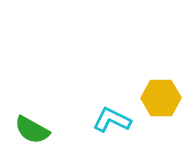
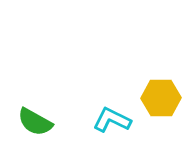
green semicircle: moved 3 px right, 8 px up
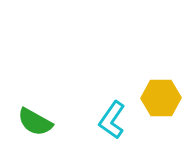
cyan L-shape: rotated 81 degrees counterclockwise
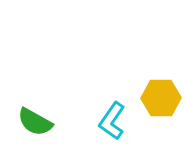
cyan L-shape: moved 1 px down
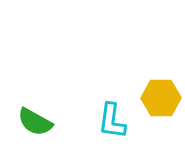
cyan L-shape: rotated 27 degrees counterclockwise
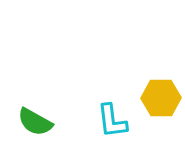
cyan L-shape: rotated 15 degrees counterclockwise
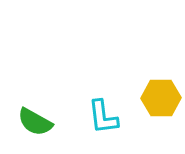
cyan L-shape: moved 9 px left, 4 px up
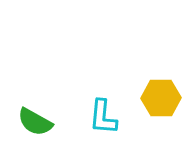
cyan L-shape: rotated 12 degrees clockwise
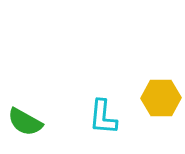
green semicircle: moved 10 px left
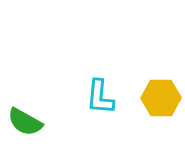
cyan L-shape: moved 3 px left, 20 px up
